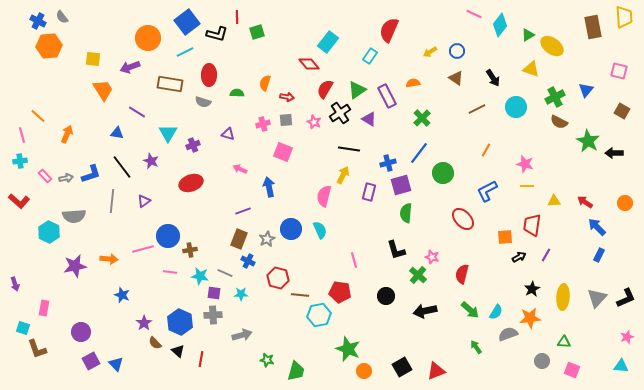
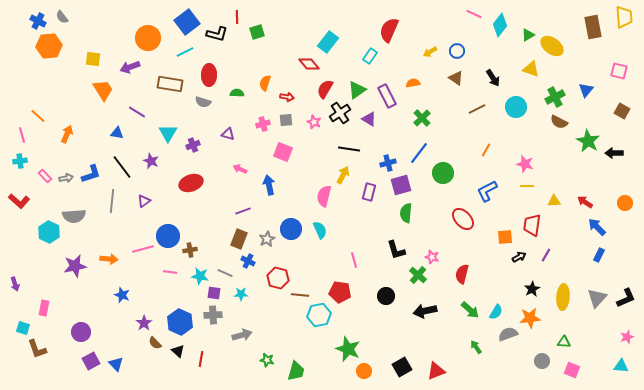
blue arrow at (269, 187): moved 2 px up
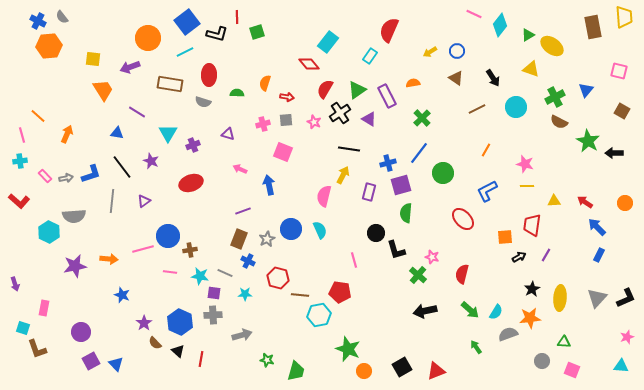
cyan star at (241, 294): moved 4 px right
black circle at (386, 296): moved 10 px left, 63 px up
yellow ellipse at (563, 297): moved 3 px left, 1 px down
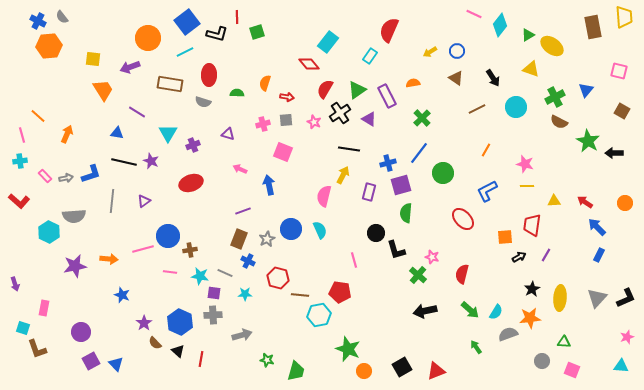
black line at (122, 167): moved 2 px right, 5 px up; rotated 40 degrees counterclockwise
